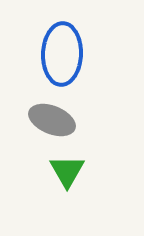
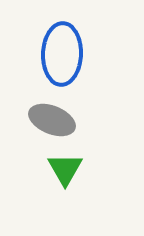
green triangle: moved 2 px left, 2 px up
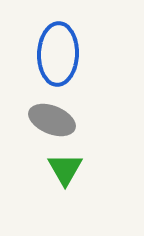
blue ellipse: moved 4 px left
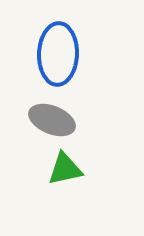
green triangle: rotated 48 degrees clockwise
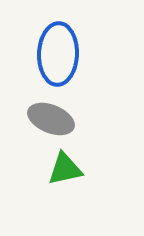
gray ellipse: moved 1 px left, 1 px up
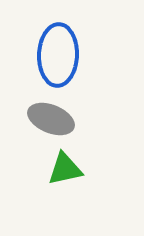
blue ellipse: moved 1 px down
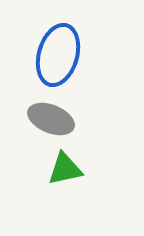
blue ellipse: rotated 14 degrees clockwise
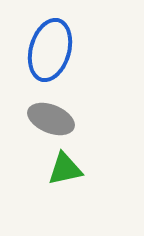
blue ellipse: moved 8 px left, 5 px up
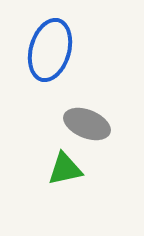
gray ellipse: moved 36 px right, 5 px down
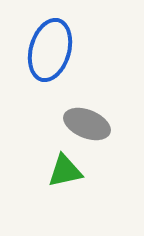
green triangle: moved 2 px down
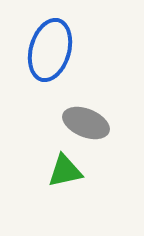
gray ellipse: moved 1 px left, 1 px up
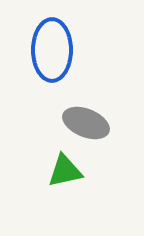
blue ellipse: moved 2 px right; rotated 16 degrees counterclockwise
